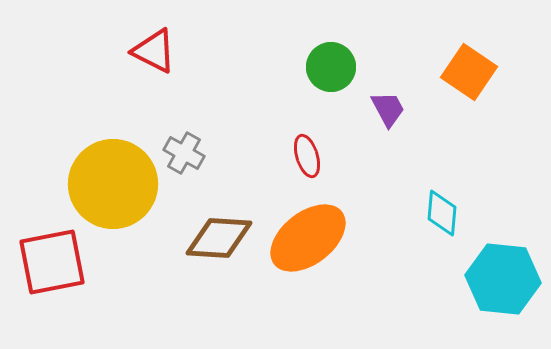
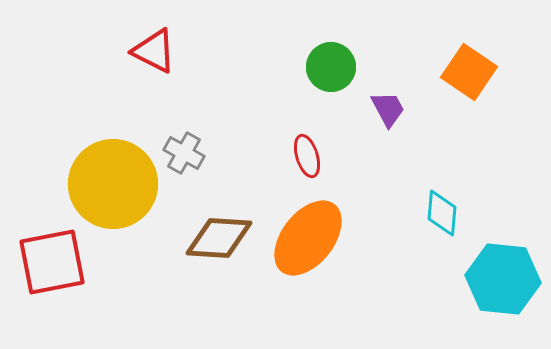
orange ellipse: rotated 14 degrees counterclockwise
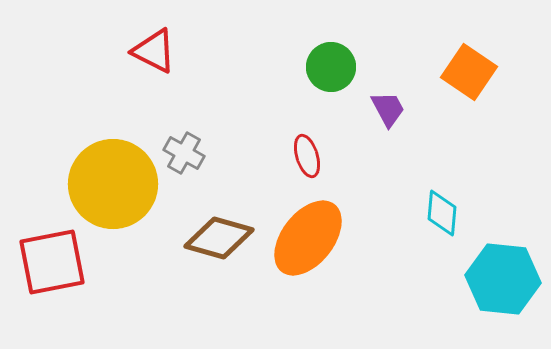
brown diamond: rotated 12 degrees clockwise
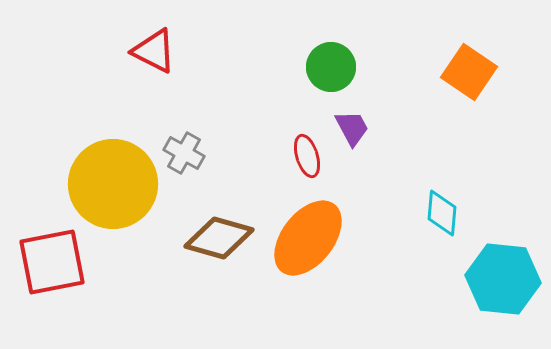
purple trapezoid: moved 36 px left, 19 px down
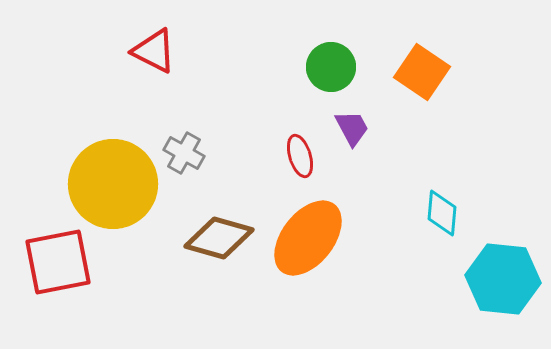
orange square: moved 47 px left
red ellipse: moved 7 px left
red square: moved 6 px right
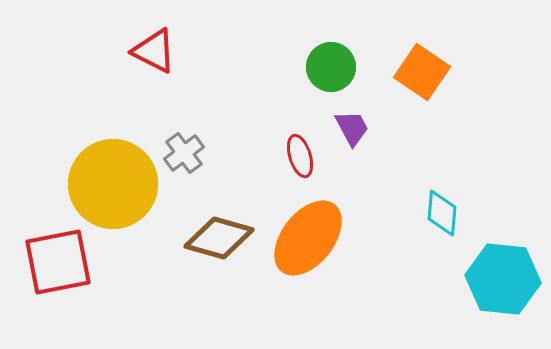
gray cross: rotated 24 degrees clockwise
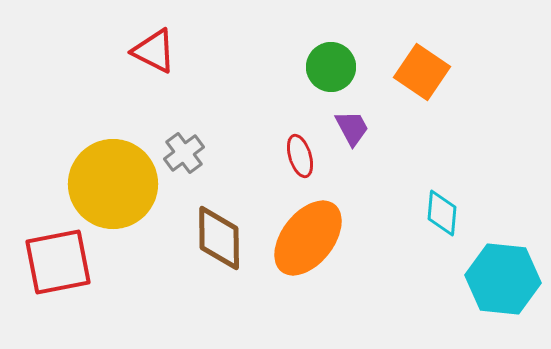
brown diamond: rotated 74 degrees clockwise
